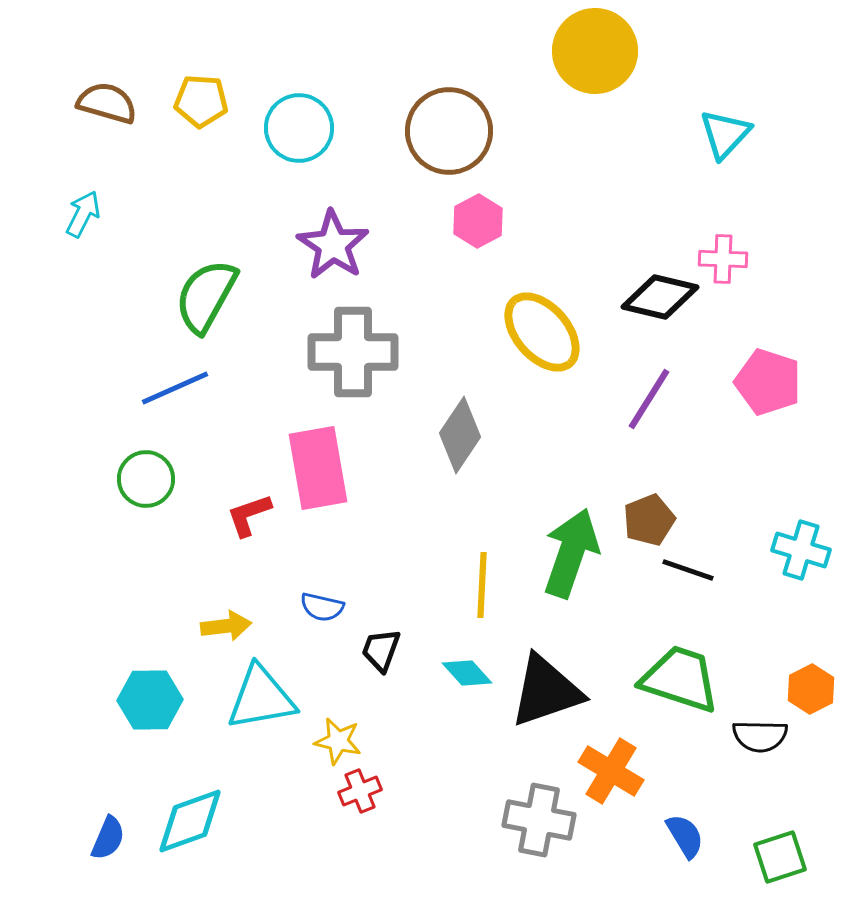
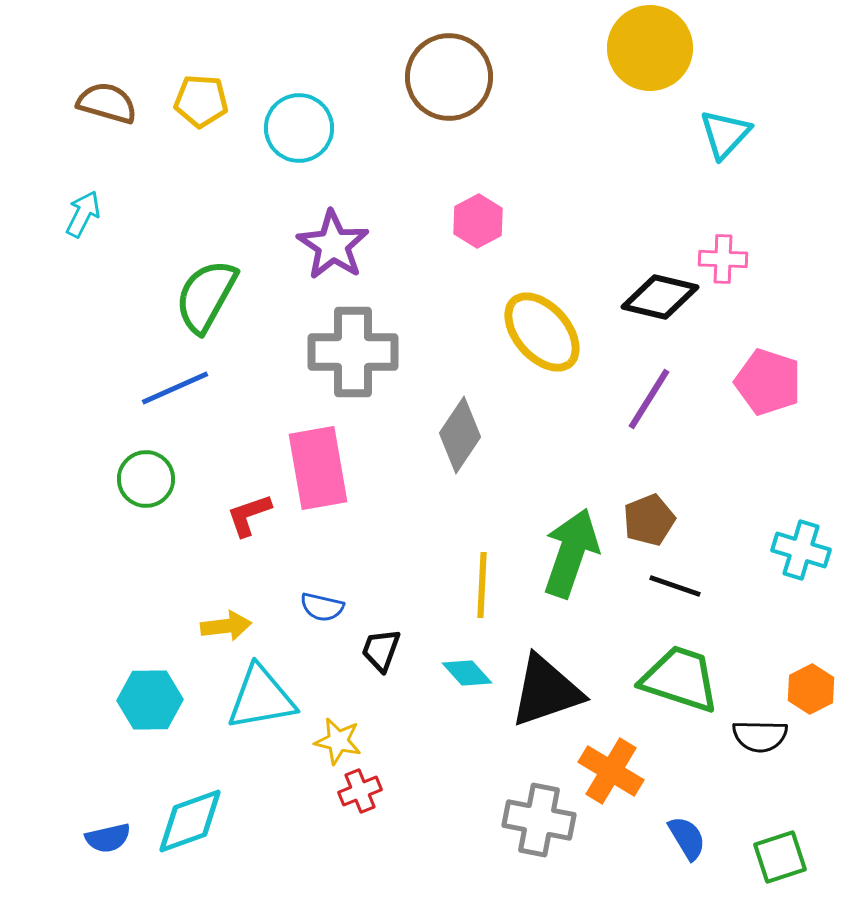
yellow circle at (595, 51): moved 55 px right, 3 px up
brown circle at (449, 131): moved 54 px up
black line at (688, 570): moved 13 px left, 16 px down
blue semicircle at (685, 836): moved 2 px right, 2 px down
blue semicircle at (108, 838): rotated 54 degrees clockwise
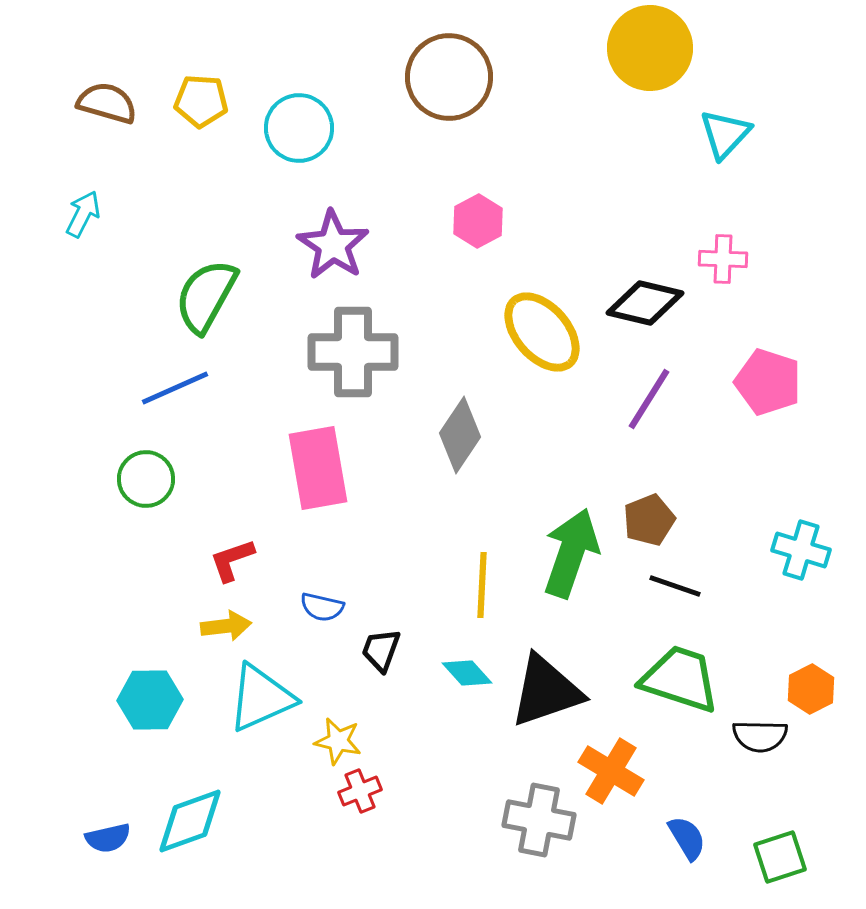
black diamond at (660, 297): moved 15 px left, 6 px down
red L-shape at (249, 515): moved 17 px left, 45 px down
cyan triangle at (261, 698): rotated 14 degrees counterclockwise
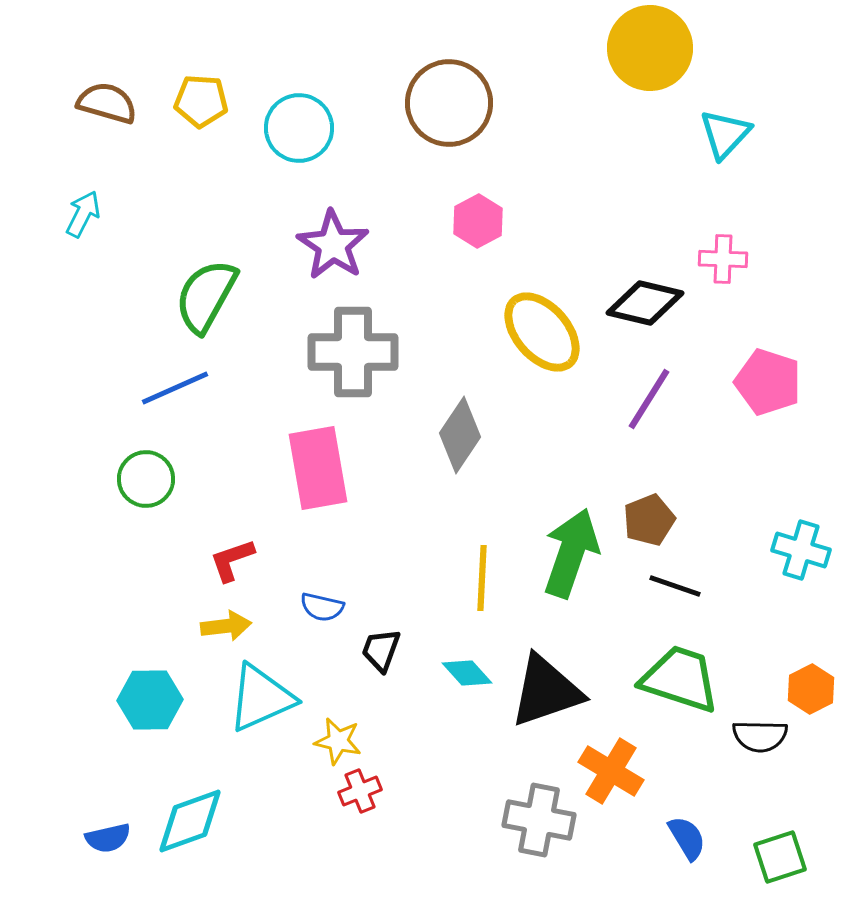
brown circle at (449, 77): moved 26 px down
yellow line at (482, 585): moved 7 px up
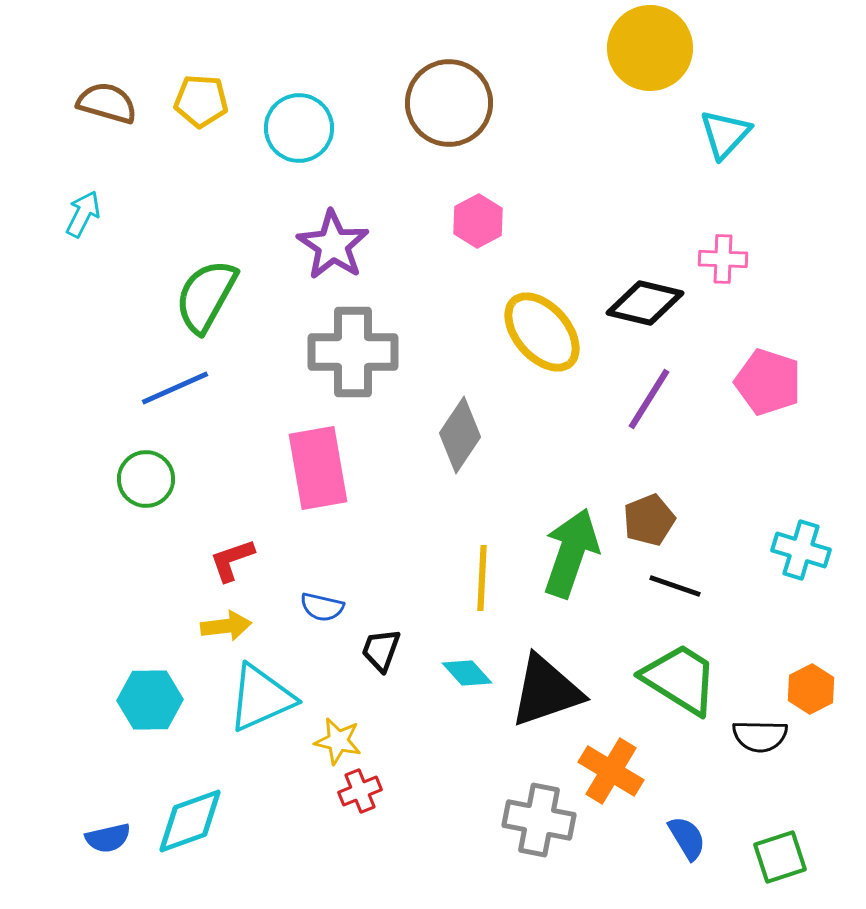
green trapezoid at (680, 679): rotated 14 degrees clockwise
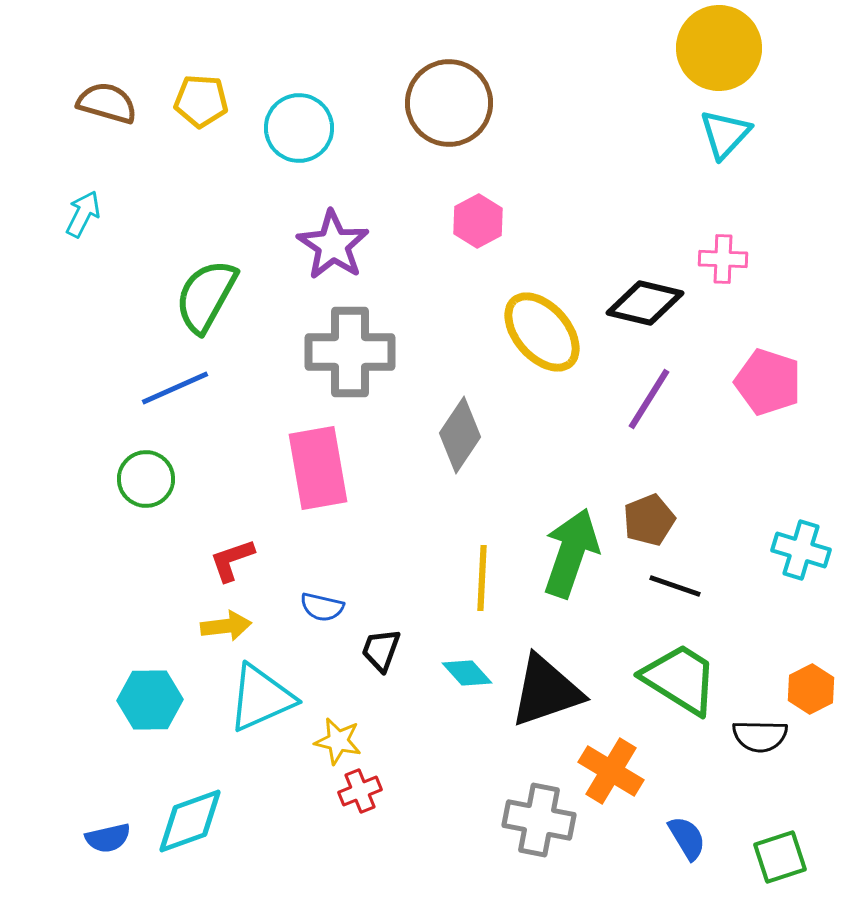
yellow circle at (650, 48): moved 69 px right
gray cross at (353, 352): moved 3 px left
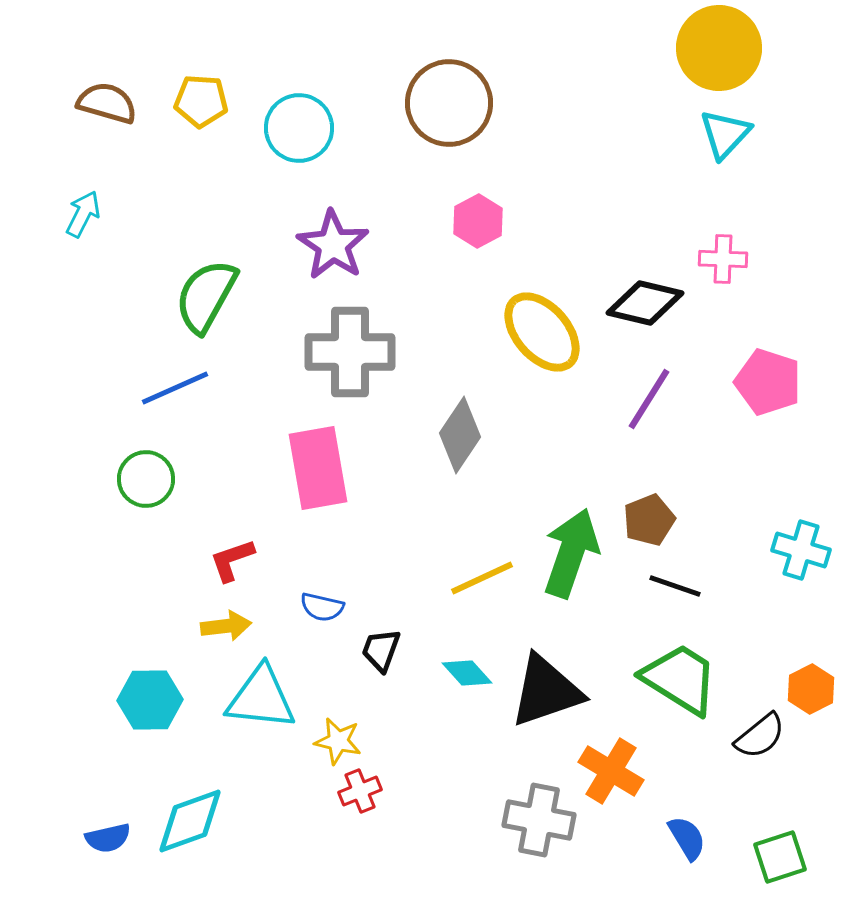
yellow line at (482, 578): rotated 62 degrees clockwise
cyan triangle at (261, 698): rotated 30 degrees clockwise
black semicircle at (760, 736): rotated 40 degrees counterclockwise
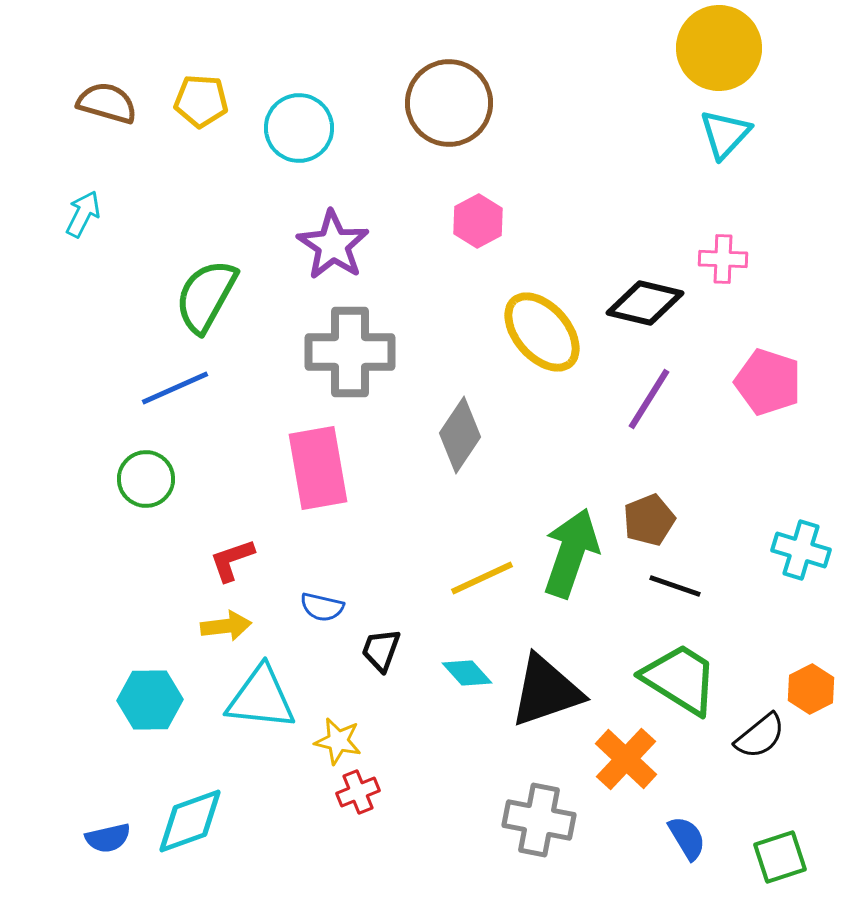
orange cross at (611, 771): moved 15 px right, 12 px up; rotated 12 degrees clockwise
red cross at (360, 791): moved 2 px left, 1 px down
